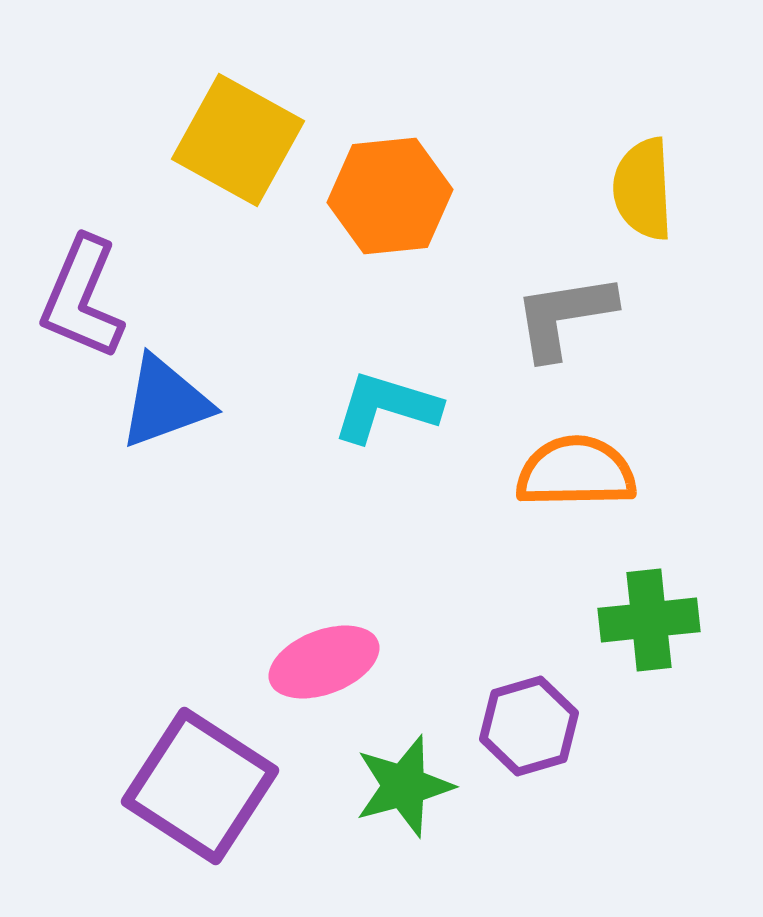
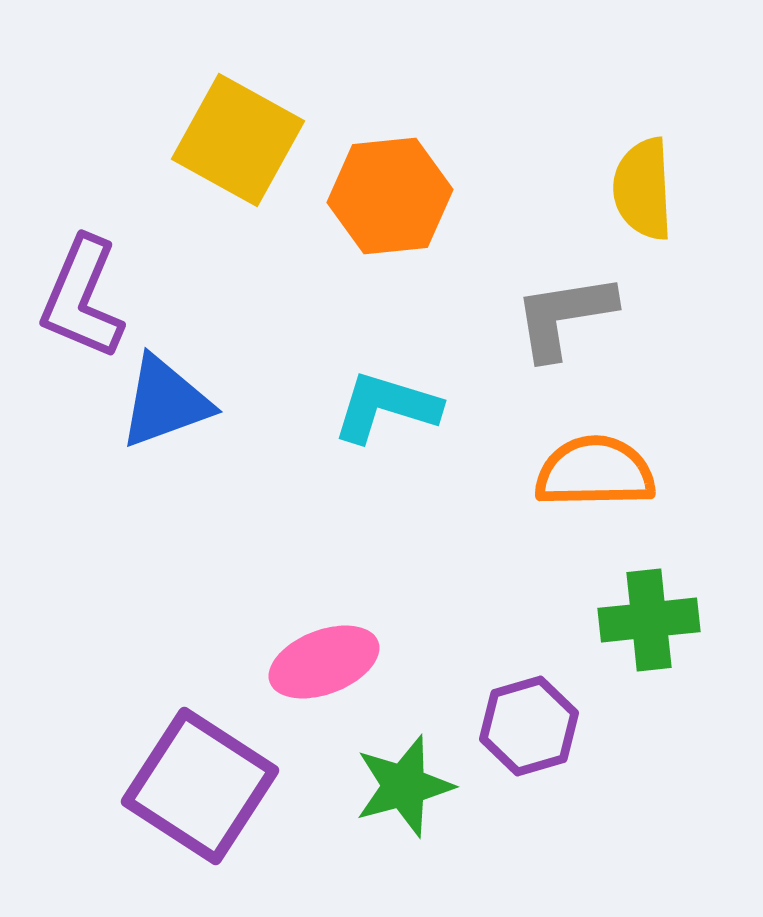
orange semicircle: moved 19 px right
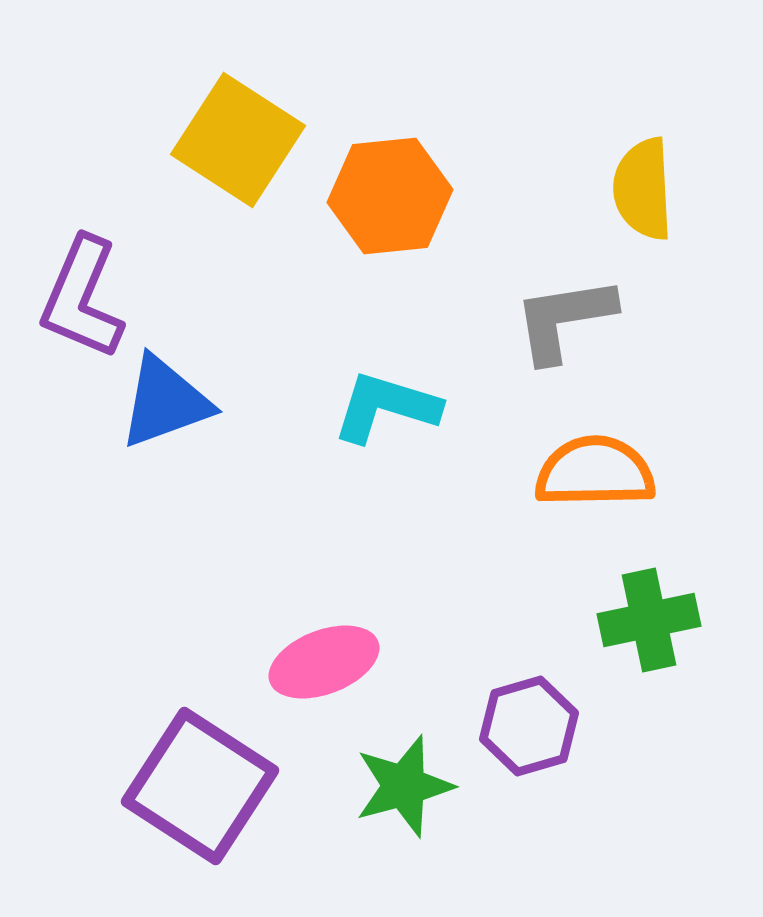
yellow square: rotated 4 degrees clockwise
gray L-shape: moved 3 px down
green cross: rotated 6 degrees counterclockwise
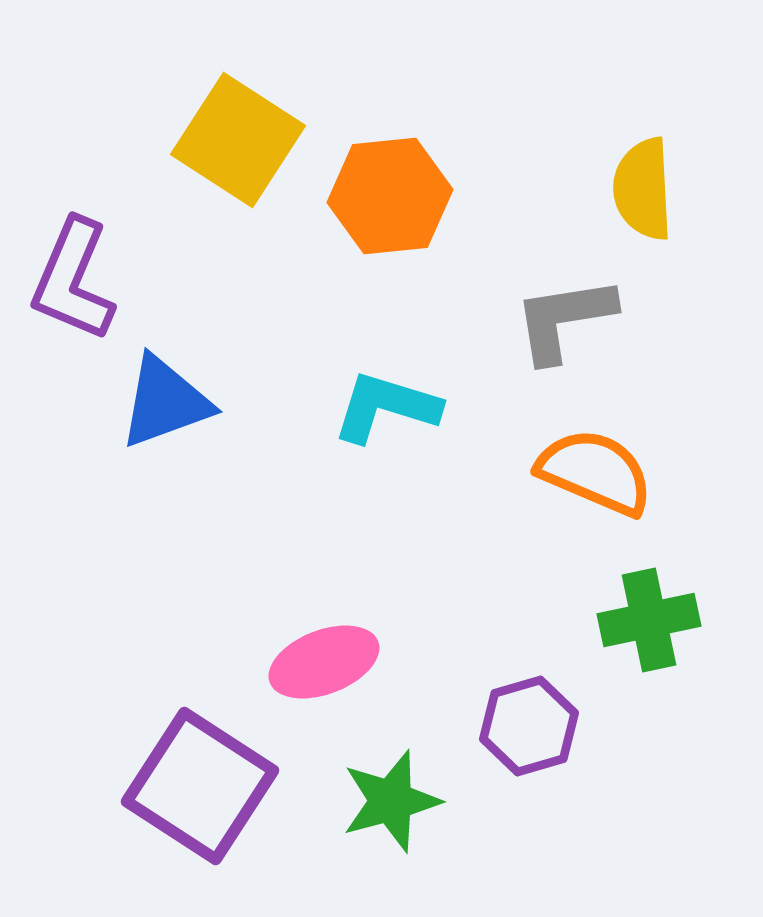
purple L-shape: moved 9 px left, 18 px up
orange semicircle: rotated 24 degrees clockwise
green star: moved 13 px left, 15 px down
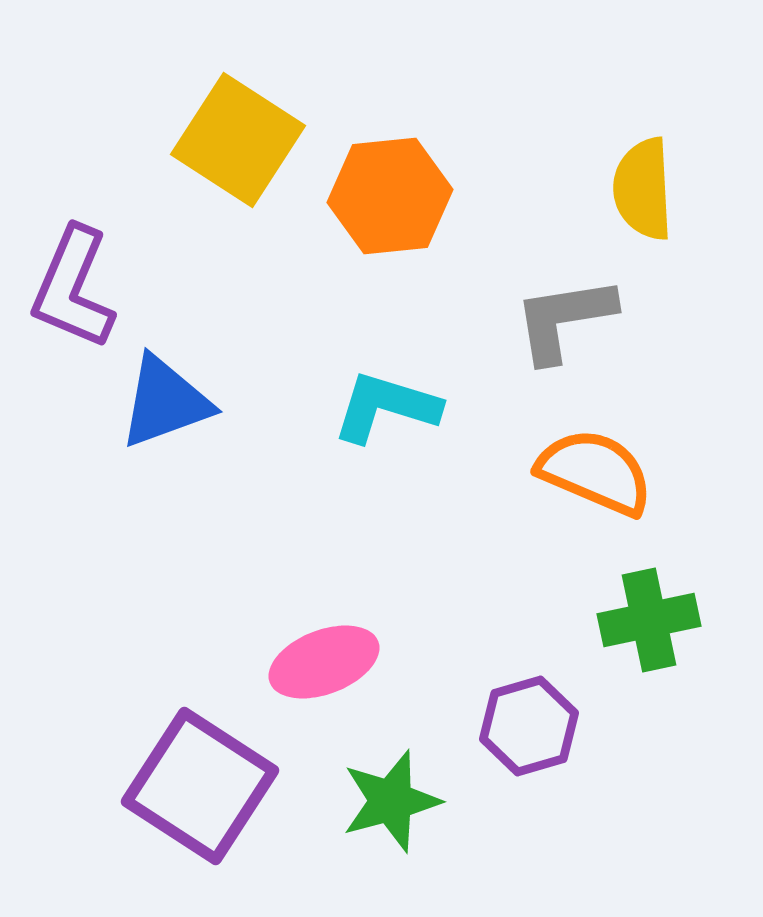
purple L-shape: moved 8 px down
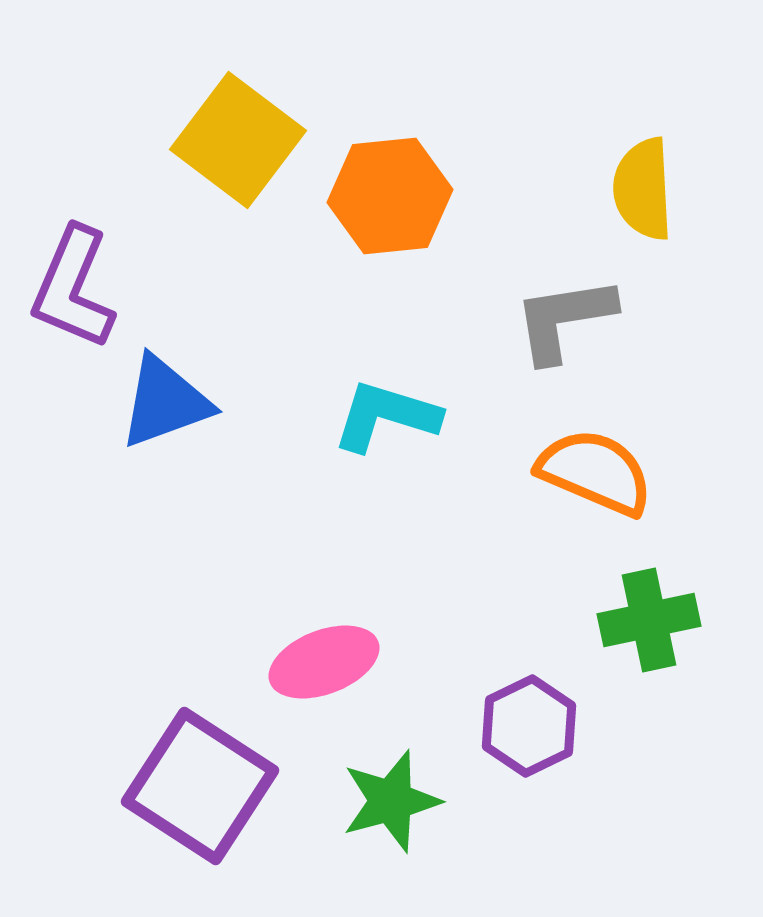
yellow square: rotated 4 degrees clockwise
cyan L-shape: moved 9 px down
purple hexagon: rotated 10 degrees counterclockwise
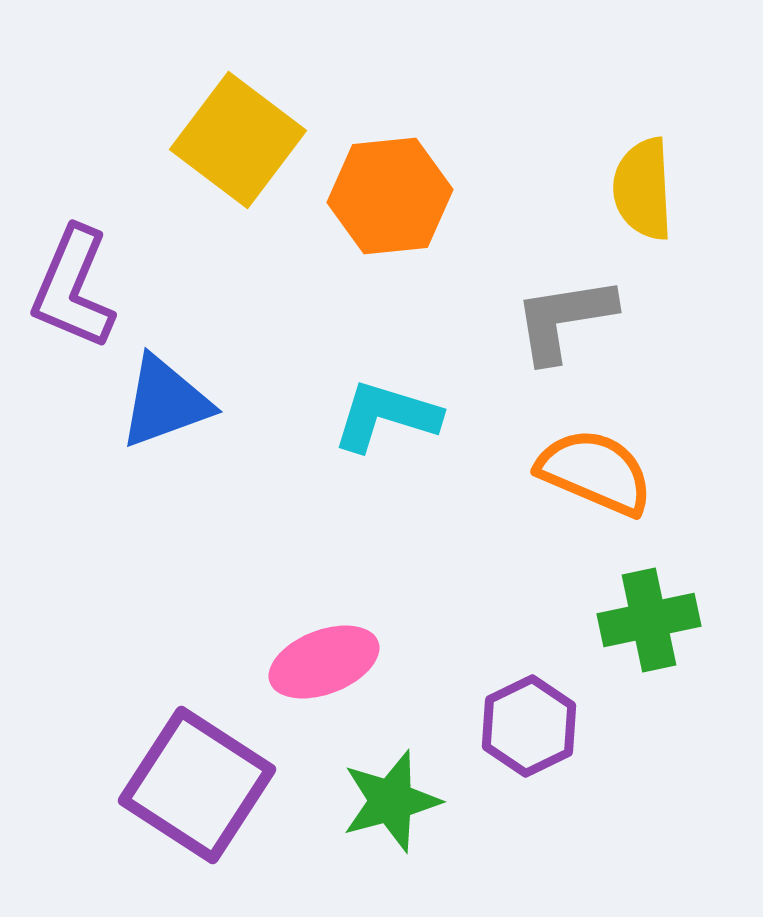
purple square: moved 3 px left, 1 px up
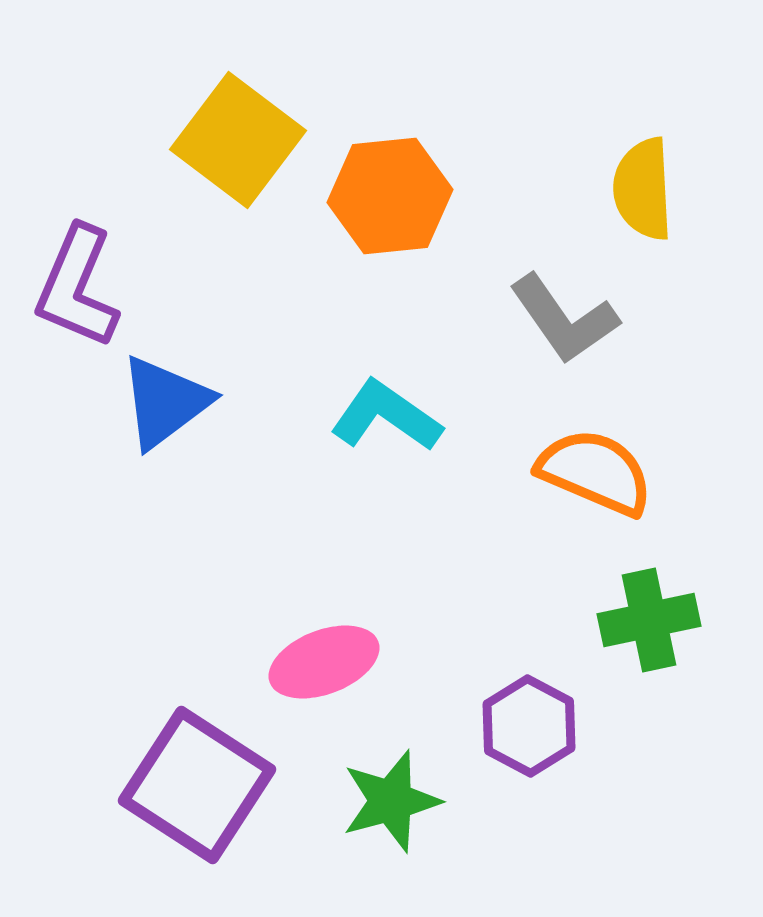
purple L-shape: moved 4 px right, 1 px up
gray L-shape: rotated 116 degrees counterclockwise
blue triangle: rotated 17 degrees counterclockwise
cyan L-shape: rotated 18 degrees clockwise
purple hexagon: rotated 6 degrees counterclockwise
